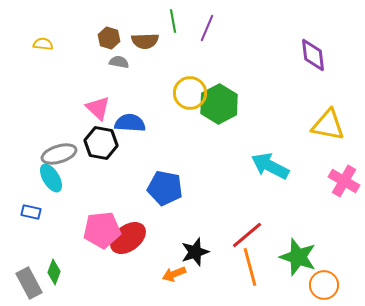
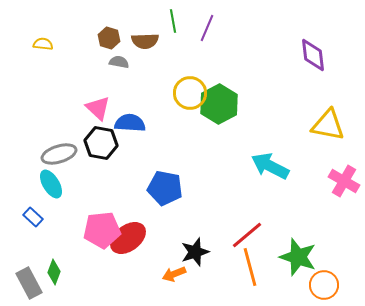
cyan ellipse: moved 6 px down
blue rectangle: moved 2 px right, 5 px down; rotated 30 degrees clockwise
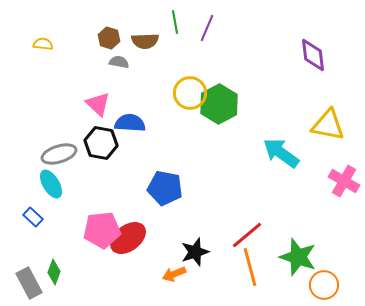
green line: moved 2 px right, 1 px down
pink triangle: moved 4 px up
cyan arrow: moved 11 px right, 13 px up; rotated 9 degrees clockwise
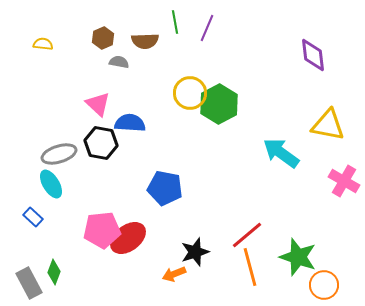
brown hexagon: moved 6 px left; rotated 20 degrees clockwise
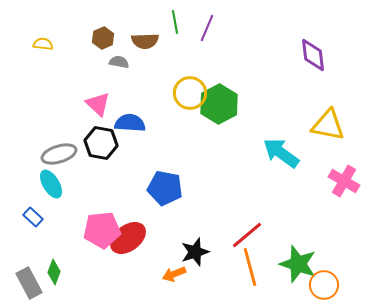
green star: moved 7 px down
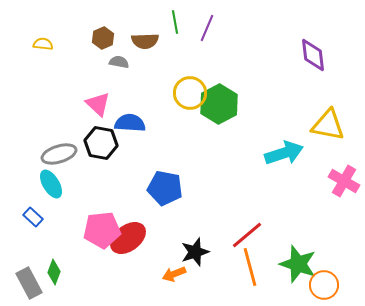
cyan arrow: moved 3 px right; rotated 126 degrees clockwise
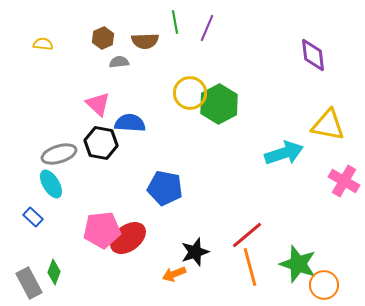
gray semicircle: rotated 18 degrees counterclockwise
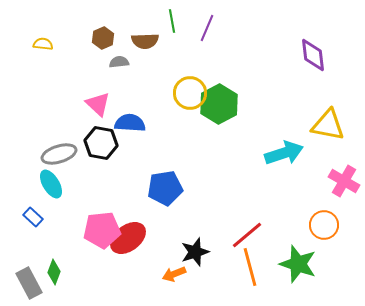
green line: moved 3 px left, 1 px up
blue pentagon: rotated 20 degrees counterclockwise
orange circle: moved 60 px up
